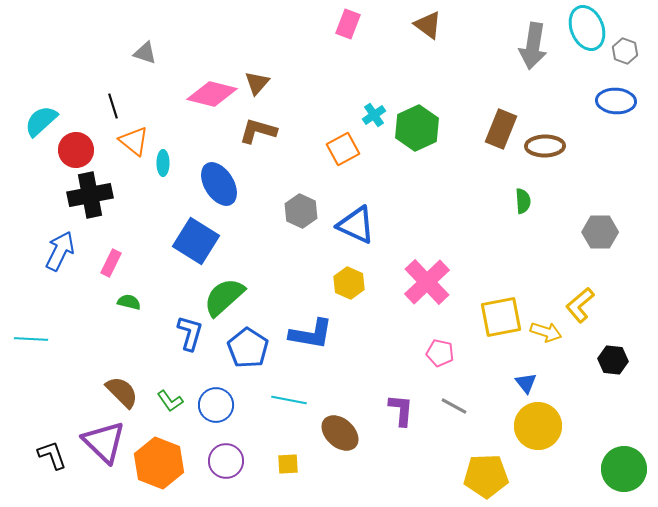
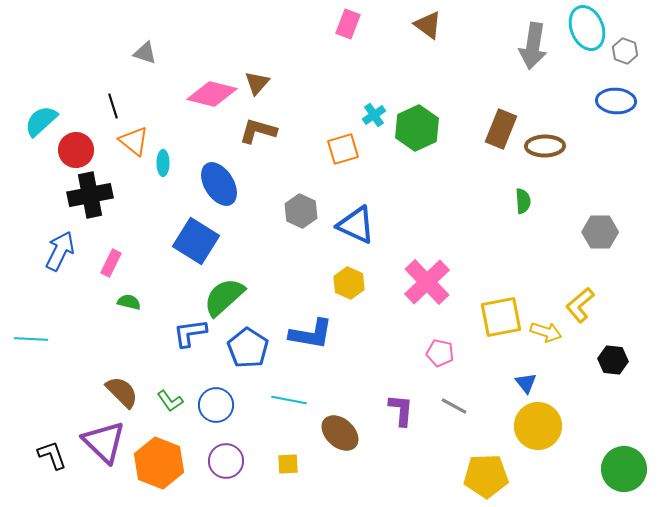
orange square at (343, 149): rotated 12 degrees clockwise
blue L-shape at (190, 333): rotated 114 degrees counterclockwise
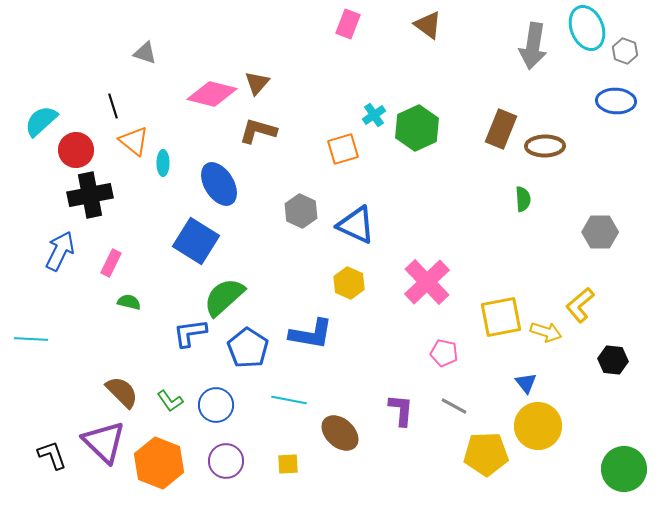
green semicircle at (523, 201): moved 2 px up
pink pentagon at (440, 353): moved 4 px right
yellow pentagon at (486, 476): moved 22 px up
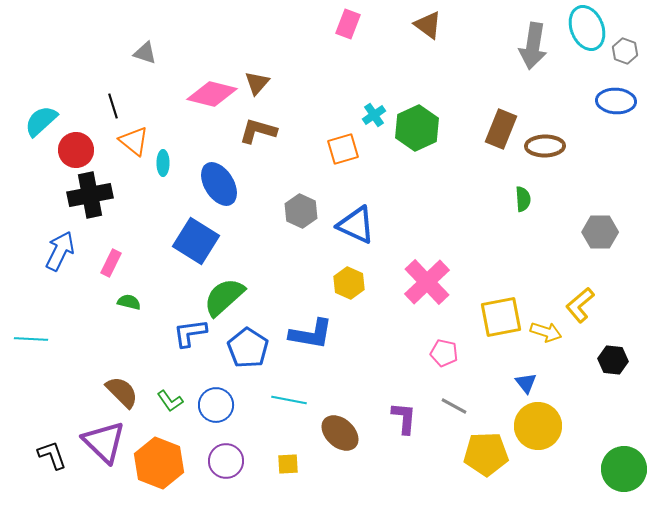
purple L-shape at (401, 410): moved 3 px right, 8 px down
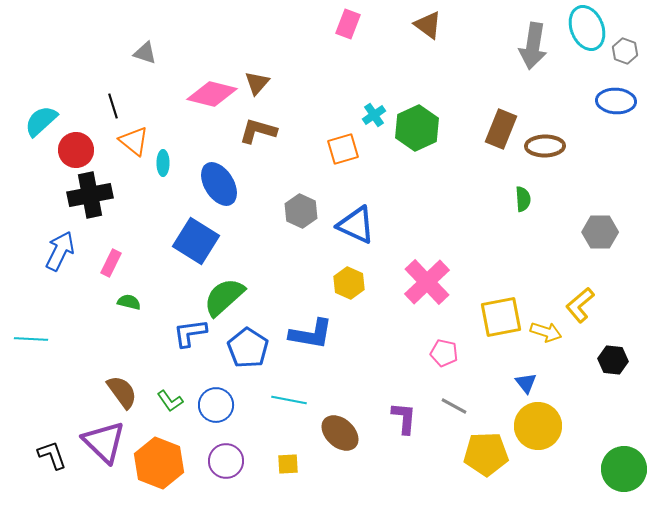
brown semicircle at (122, 392): rotated 9 degrees clockwise
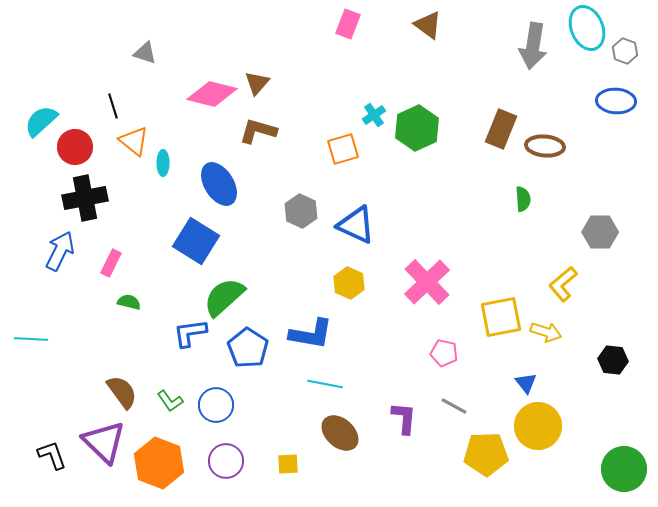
brown ellipse at (545, 146): rotated 6 degrees clockwise
red circle at (76, 150): moved 1 px left, 3 px up
black cross at (90, 195): moved 5 px left, 3 px down
yellow L-shape at (580, 305): moved 17 px left, 21 px up
cyan line at (289, 400): moved 36 px right, 16 px up
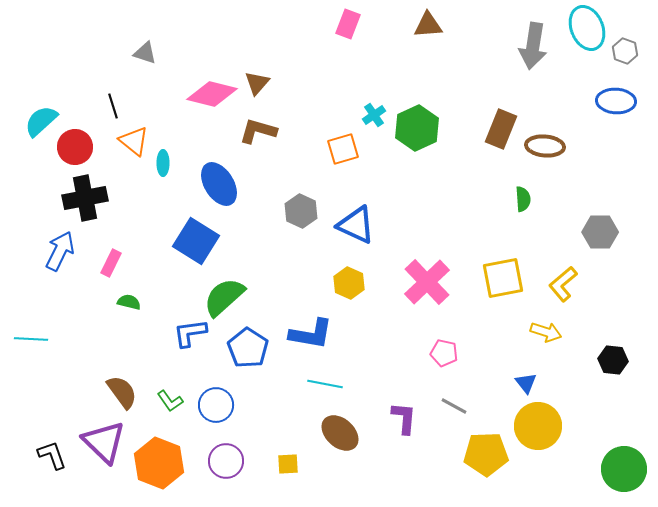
brown triangle at (428, 25): rotated 40 degrees counterclockwise
yellow square at (501, 317): moved 2 px right, 39 px up
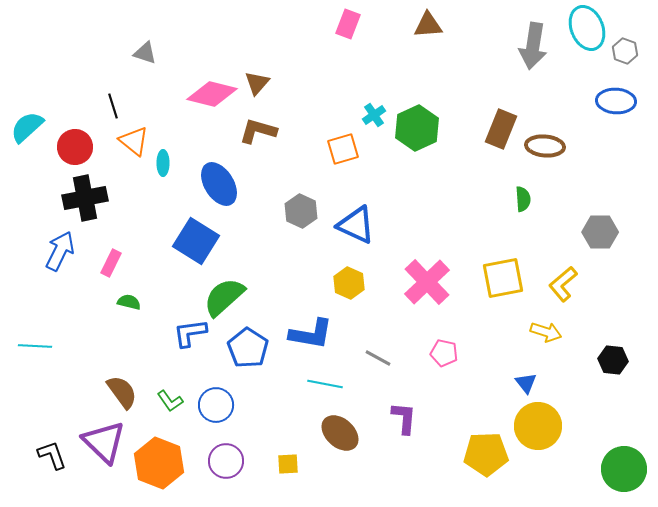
cyan semicircle at (41, 121): moved 14 px left, 6 px down
cyan line at (31, 339): moved 4 px right, 7 px down
gray line at (454, 406): moved 76 px left, 48 px up
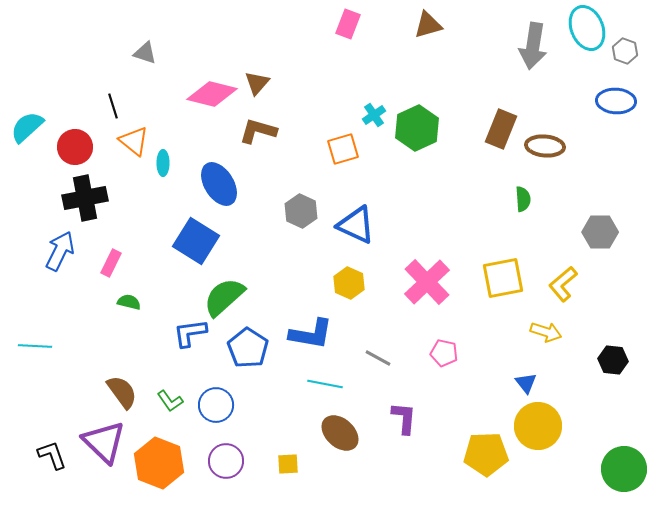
brown triangle at (428, 25): rotated 12 degrees counterclockwise
